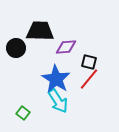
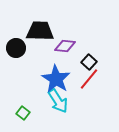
purple diamond: moved 1 px left, 1 px up; rotated 10 degrees clockwise
black square: rotated 28 degrees clockwise
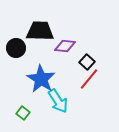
black square: moved 2 px left
blue star: moved 15 px left
